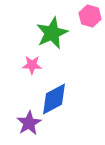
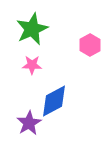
pink hexagon: moved 29 px down; rotated 15 degrees clockwise
green star: moved 20 px left, 4 px up
blue diamond: moved 2 px down
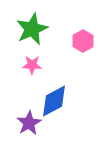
pink hexagon: moved 7 px left, 4 px up
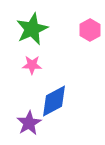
pink hexagon: moved 7 px right, 11 px up
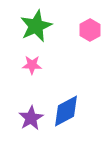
green star: moved 4 px right, 3 px up
blue diamond: moved 12 px right, 10 px down
purple star: moved 2 px right, 5 px up
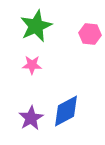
pink hexagon: moved 4 px down; rotated 25 degrees counterclockwise
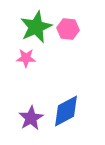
green star: moved 1 px down
pink hexagon: moved 22 px left, 5 px up
pink star: moved 6 px left, 7 px up
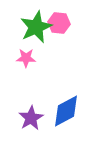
pink hexagon: moved 9 px left, 6 px up
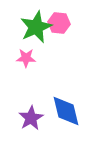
blue diamond: rotated 76 degrees counterclockwise
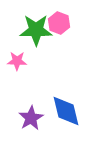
pink hexagon: rotated 15 degrees clockwise
green star: moved 3 px down; rotated 24 degrees clockwise
pink star: moved 9 px left, 3 px down
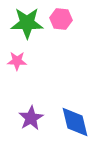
pink hexagon: moved 2 px right, 4 px up; rotated 15 degrees counterclockwise
green star: moved 9 px left, 7 px up
blue diamond: moved 9 px right, 11 px down
